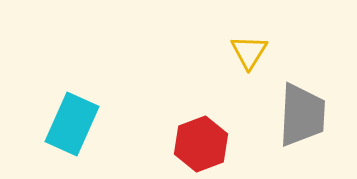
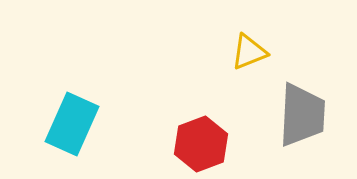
yellow triangle: rotated 36 degrees clockwise
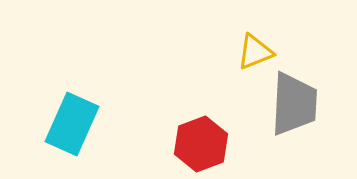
yellow triangle: moved 6 px right
gray trapezoid: moved 8 px left, 11 px up
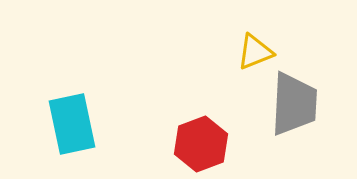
cyan rectangle: rotated 36 degrees counterclockwise
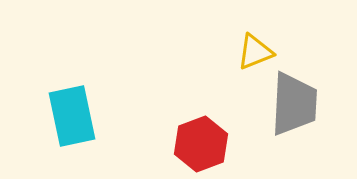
cyan rectangle: moved 8 px up
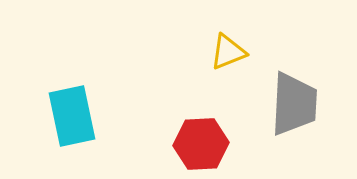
yellow triangle: moved 27 px left
red hexagon: rotated 18 degrees clockwise
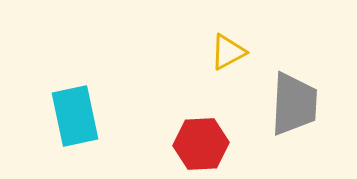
yellow triangle: rotated 6 degrees counterclockwise
cyan rectangle: moved 3 px right
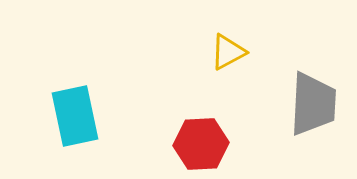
gray trapezoid: moved 19 px right
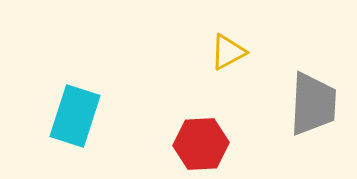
cyan rectangle: rotated 30 degrees clockwise
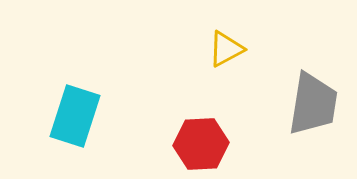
yellow triangle: moved 2 px left, 3 px up
gray trapezoid: rotated 6 degrees clockwise
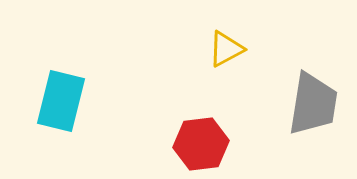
cyan rectangle: moved 14 px left, 15 px up; rotated 4 degrees counterclockwise
red hexagon: rotated 4 degrees counterclockwise
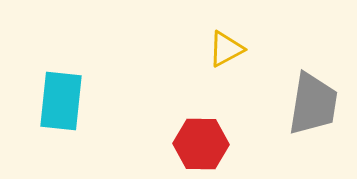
cyan rectangle: rotated 8 degrees counterclockwise
red hexagon: rotated 8 degrees clockwise
